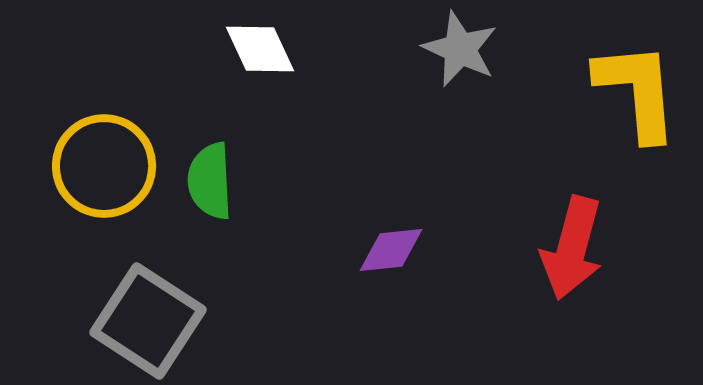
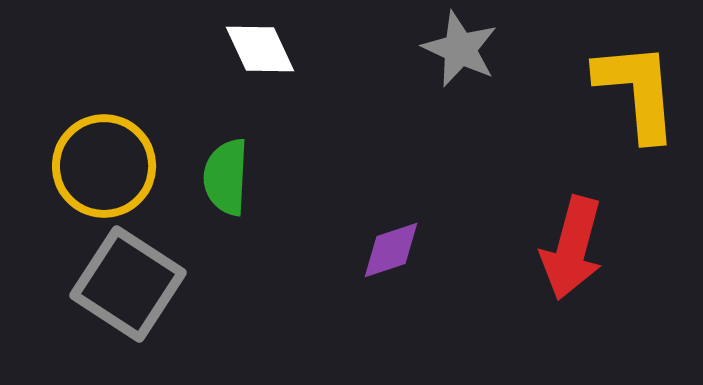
green semicircle: moved 16 px right, 4 px up; rotated 6 degrees clockwise
purple diamond: rotated 12 degrees counterclockwise
gray square: moved 20 px left, 37 px up
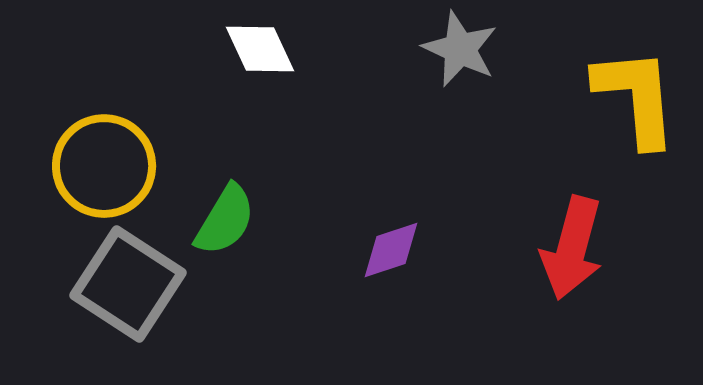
yellow L-shape: moved 1 px left, 6 px down
green semicircle: moved 1 px left, 43 px down; rotated 152 degrees counterclockwise
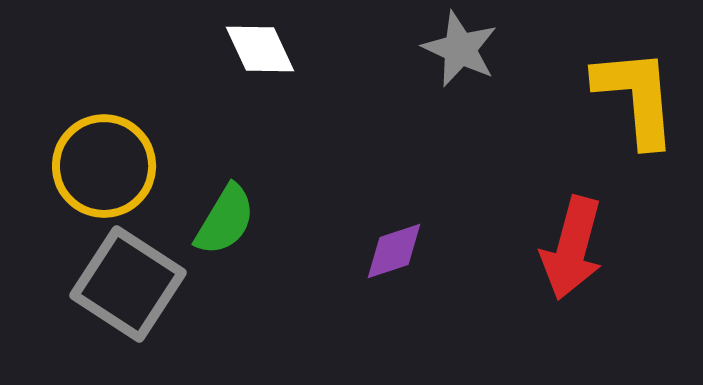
purple diamond: moved 3 px right, 1 px down
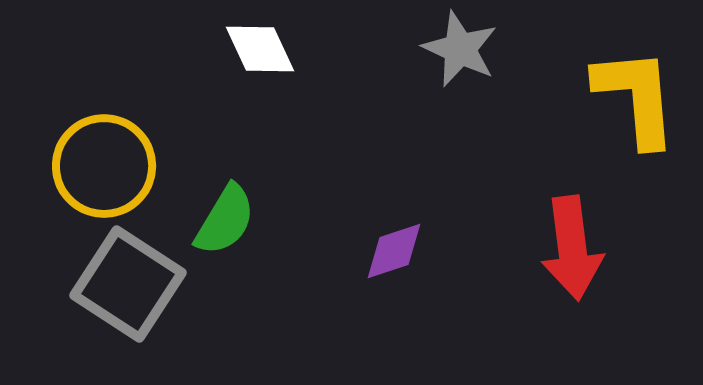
red arrow: rotated 22 degrees counterclockwise
